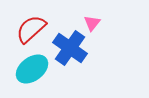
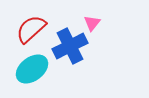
blue cross: moved 2 px up; rotated 28 degrees clockwise
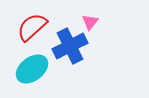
pink triangle: moved 2 px left, 1 px up
red semicircle: moved 1 px right, 2 px up
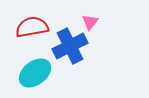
red semicircle: rotated 32 degrees clockwise
cyan ellipse: moved 3 px right, 4 px down
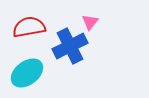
red semicircle: moved 3 px left
cyan ellipse: moved 8 px left
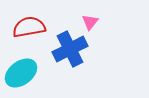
blue cross: moved 3 px down
cyan ellipse: moved 6 px left
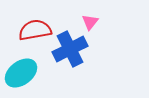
red semicircle: moved 6 px right, 3 px down
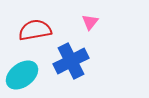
blue cross: moved 1 px right, 12 px down
cyan ellipse: moved 1 px right, 2 px down
